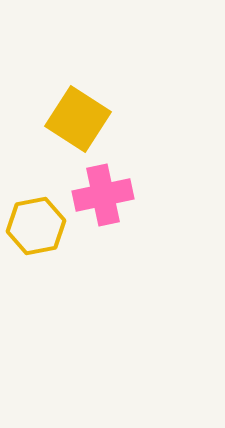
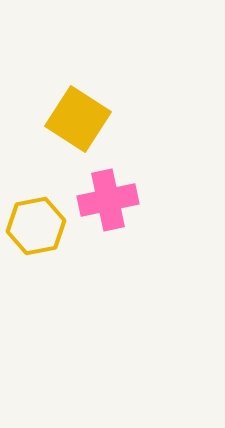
pink cross: moved 5 px right, 5 px down
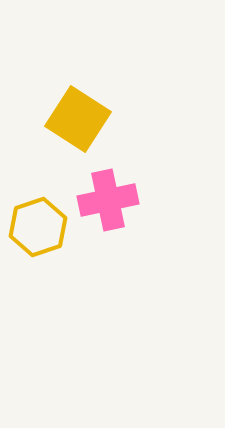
yellow hexagon: moved 2 px right, 1 px down; rotated 8 degrees counterclockwise
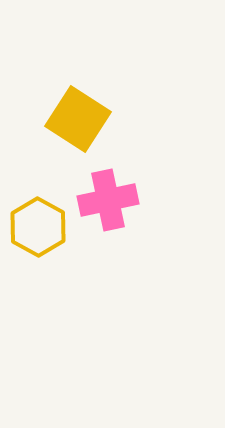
yellow hexagon: rotated 12 degrees counterclockwise
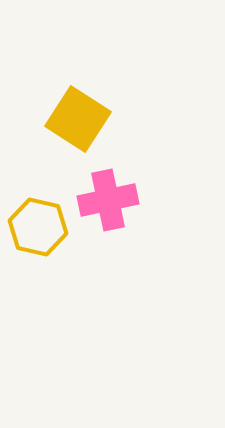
yellow hexagon: rotated 16 degrees counterclockwise
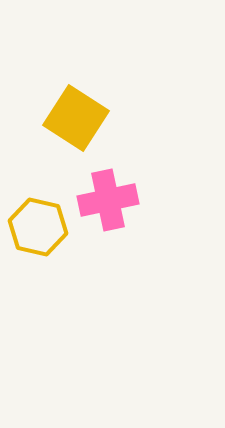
yellow square: moved 2 px left, 1 px up
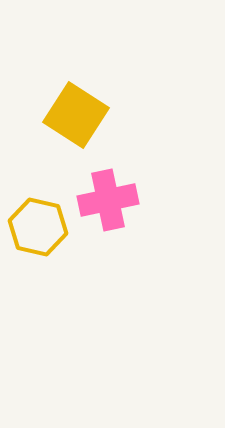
yellow square: moved 3 px up
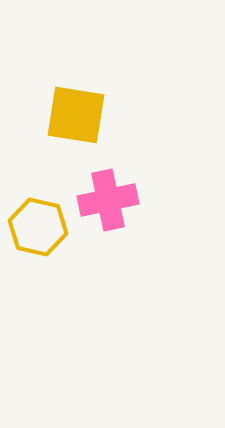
yellow square: rotated 24 degrees counterclockwise
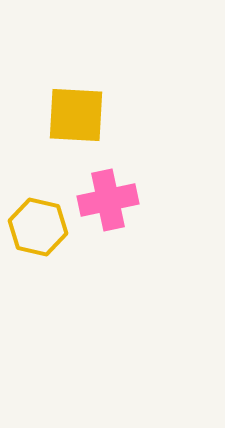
yellow square: rotated 6 degrees counterclockwise
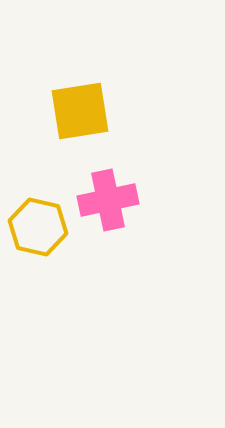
yellow square: moved 4 px right, 4 px up; rotated 12 degrees counterclockwise
